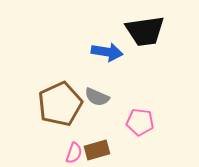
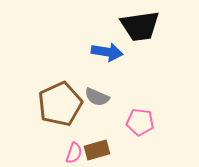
black trapezoid: moved 5 px left, 5 px up
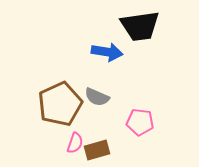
pink semicircle: moved 1 px right, 10 px up
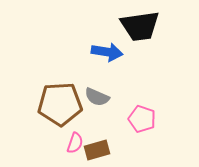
brown pentagon: rotated 21 degrees clockwise
pink pentagon: moved 2 px right, 3 px up; rotated 12 degrees clockwise
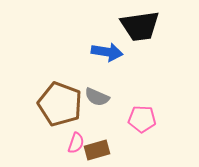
brown pentagon: rotated 24 degrees clockwise
pink pentagon: rotated 16 degrees counterclockwise
pink semicircle: moved 1 px right
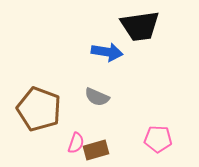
brown pentagon: moved 21 px left, 5 px down
pink pentagon: moved 16 px right, 20 px down
brown rectangle: moved 1 px left
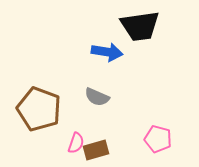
pink pentagon: rotated 12 degrees clockwise
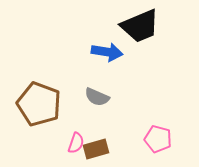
black trapezoid: rotated 15 degrees counterclockwise
brown pentagon: moved 5 px up
brown rectangle: moved 1 px up
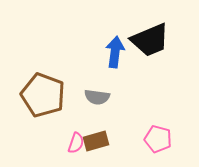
black trapezoid: moved 10 px right, 14 px down
blue arrow: moved 8 px right; rotated 92 degrees counterclockwise
gray semicircle: rotated 15 degrees counterclockwise
brown pentagon: moved 4 px right, 9 px up
brown rectangle: moved 8 px up
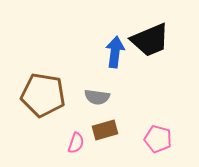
brown pentagon: rotated 12 degrees counterclockwise
brown rectangle: moved 9 px right, 11 px up
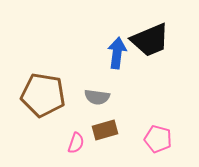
blue arrow: moved 2 px right, 1 px down
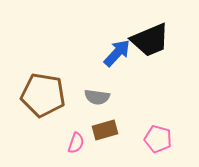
blue arrow: rotated 36 degrees clockwise
